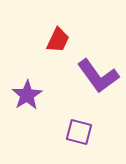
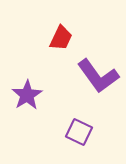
red trapezoid: moved 3 px right, 2 px up
purple square: rotated 12 degrees clockwise
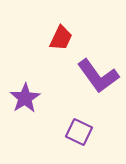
purple star: moved 2 px left, 3 px down
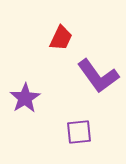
purple square: rotated 32 degrees counterclockwise
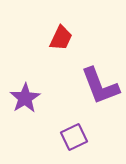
purple L-shape: moved 2 px right, 10 px down; rotated 15 degrees clockwise
purple square: moved 5 px left, 5 px down; rotated 20 degrees counterclockwise
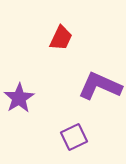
purple L-shape: rotated 135 degrees clockwise
purple star: moved 6 px left
